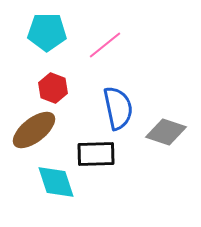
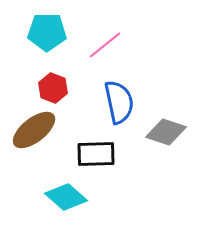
blue semicircle: moved 1 px right, 6 px up
cyan diamond: moved 10 px right, 15 px down; rotated 30 degrees counterclockwise
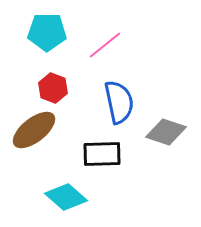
black rectangle: moved 6 px right
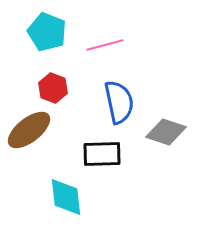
cyan pentagon: rotated 21 degrees clockwise
pink line: rotated 24 degrees clockwise
brown ellipse: moved 5 px left
cyan diamond: rotated 42 degrees clockwise
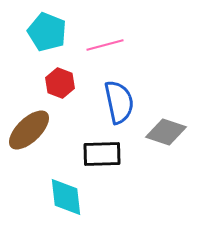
red hexagon: moved 7 px right, 5 px up
brown ellipse: rotated 6 degrees counterclockwise
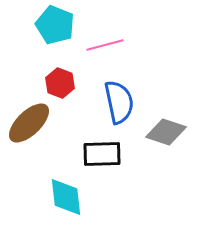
cyan pentagon: moved 8 px right, 7 px up
brown ellipse: moved 7 px up
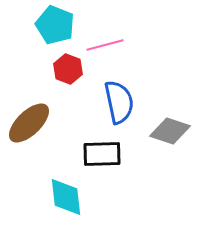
red hexagon: moved 8 px right, 14 px up
gray diamond: moved 4 px right, 1 px up
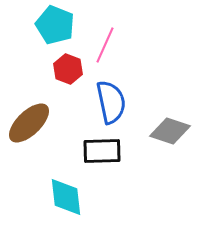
pink line: rotated 51 degrees counterclockwise
blue semicircle: moved 8 px left
black rectangle: moved 3 px up
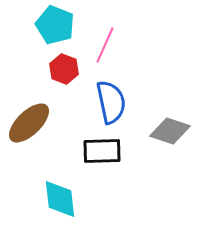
red hexagon: moved 4 px left
cyan diamond: moved 6 px left, 2 px down
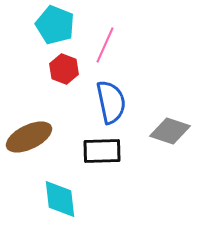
brown ellipse: moved 14 px down; rotated 18 degrees clockwise
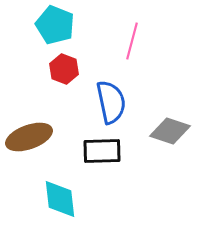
pink line: moved 27 px right, 4 px up; rotated 9 degrees counterclockwise
brown ellipse: rotated 6 degrees clockwise
